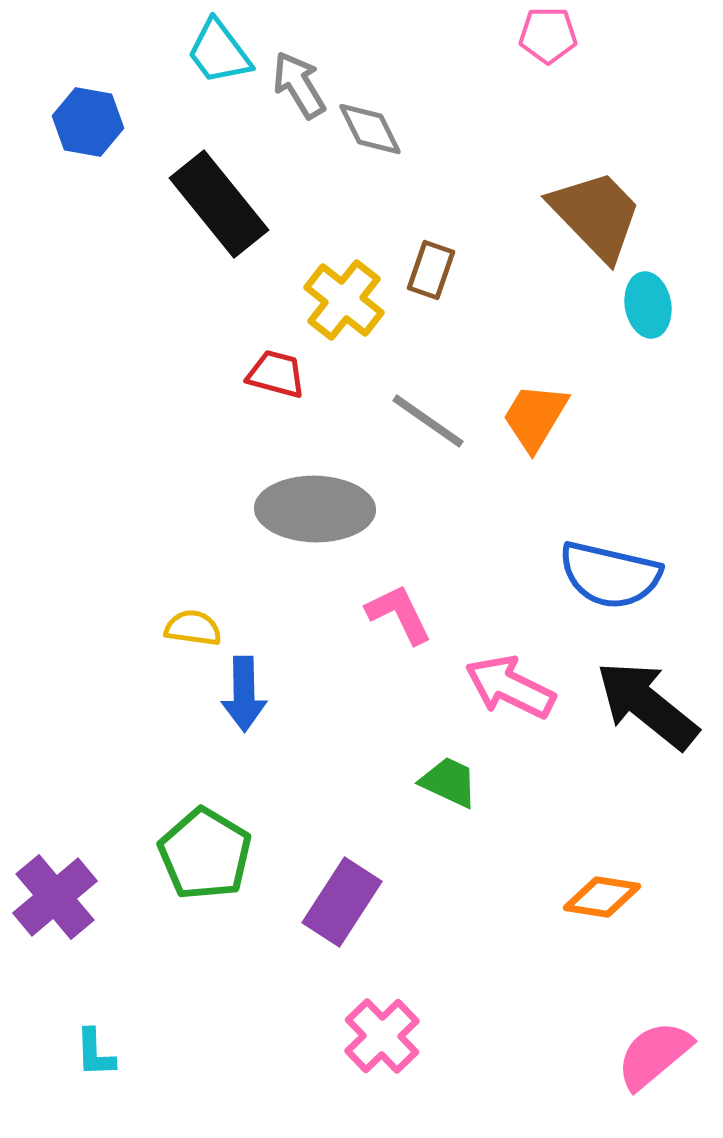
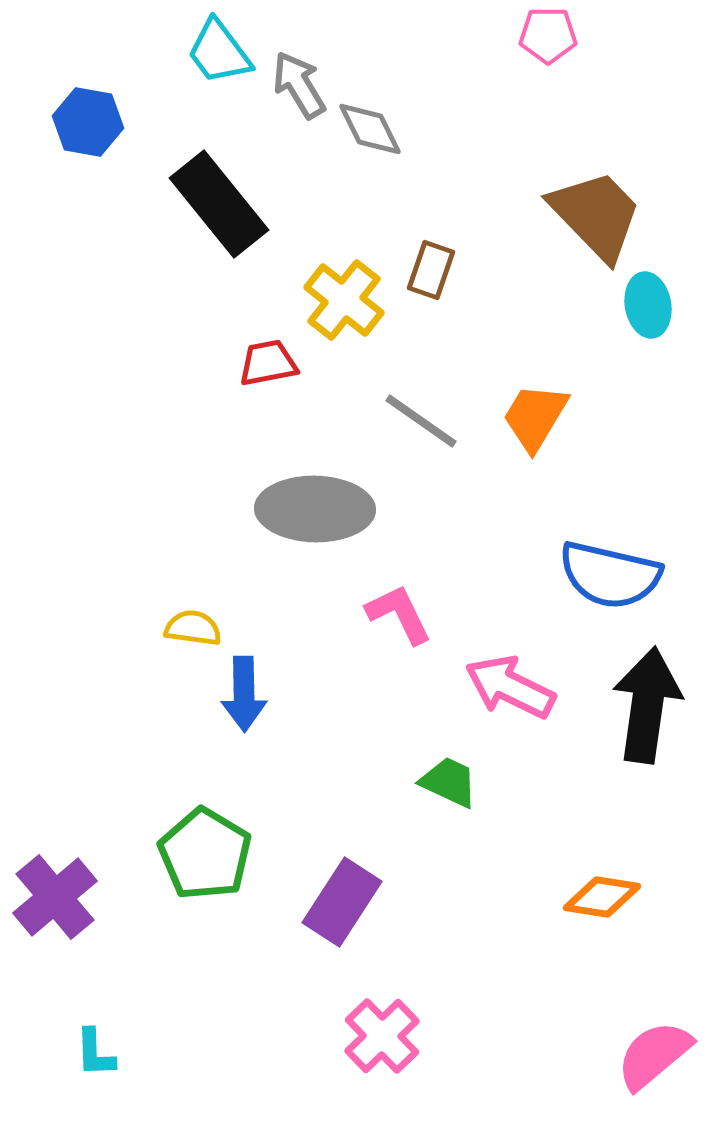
red trapezoid: moved 8 px left, 11 px up; rotated 26 degrees counterclockwise
gray line: moved 7 px left
black arrow: rotated 59 degrees clockwise
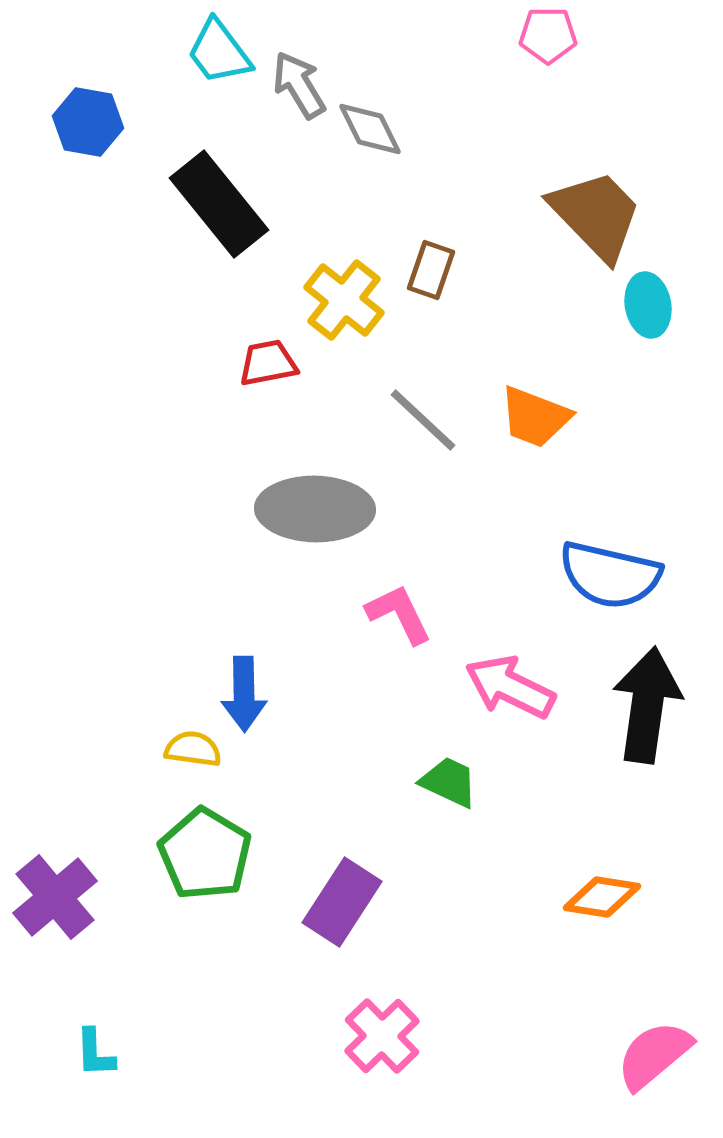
orange trapezoid: rotated 100 degrees counterclockwise
gray line: moved 2 px right, 1 px up; rotated 8 degrees clockwise
yellow semicircle: moved 121 px down
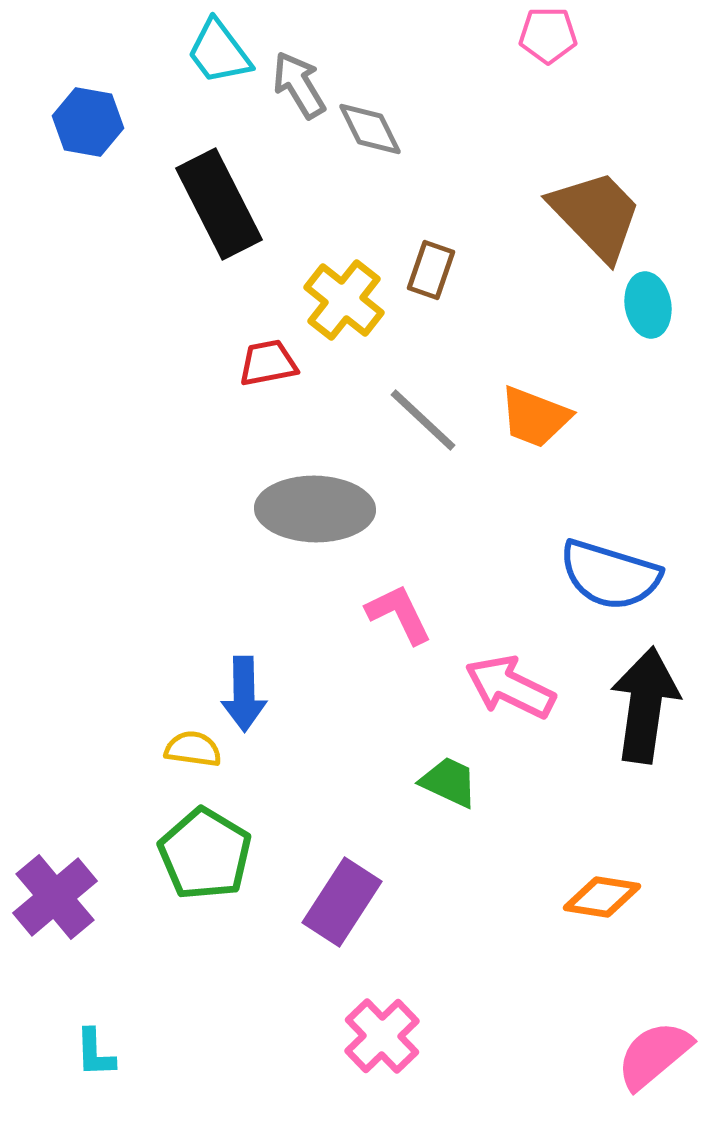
black rectangle: rotated 12 degrees clockwise
blue semicircle: rotated 4 degrees clockwise
black arrow: moved 2 px left
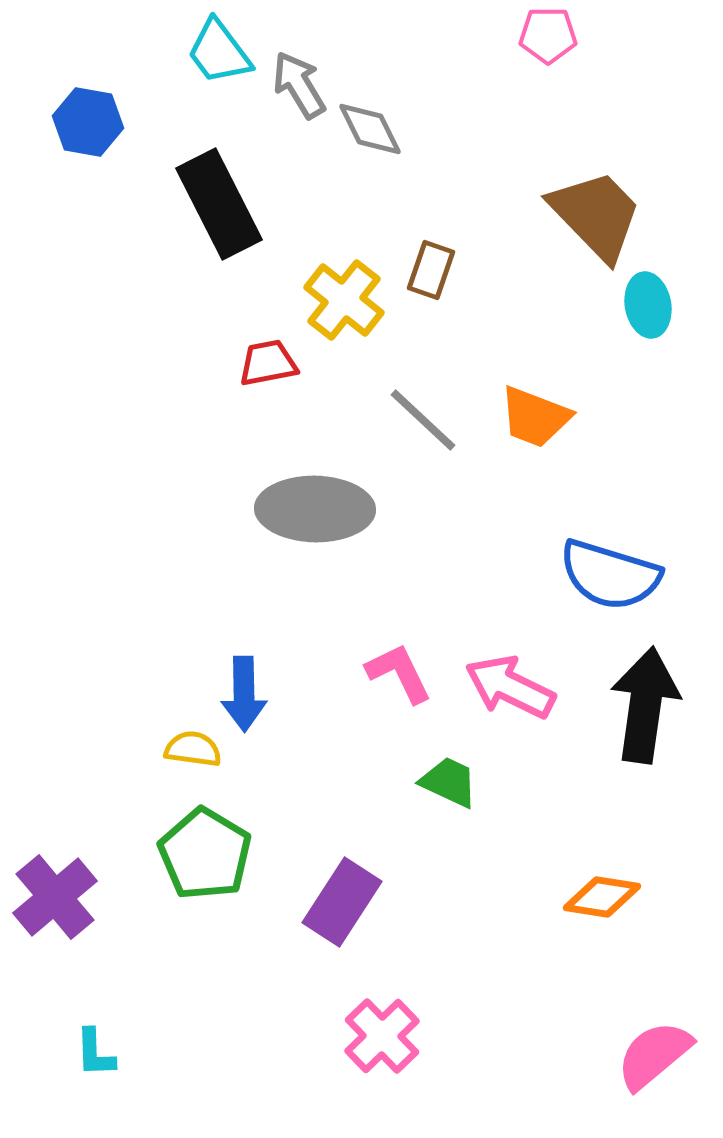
pink L-shape: moved 59 px down
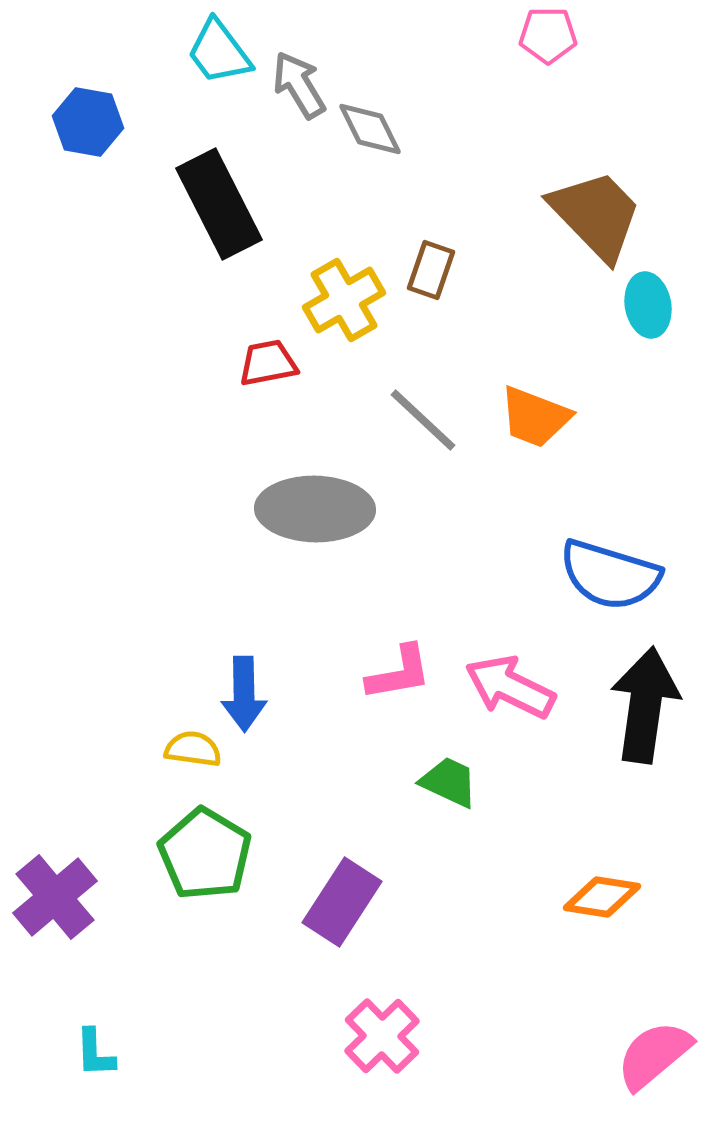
yellow cross: rotated 22 degrees clockwise
pink L-shape: rotated 106 degrees clockwise
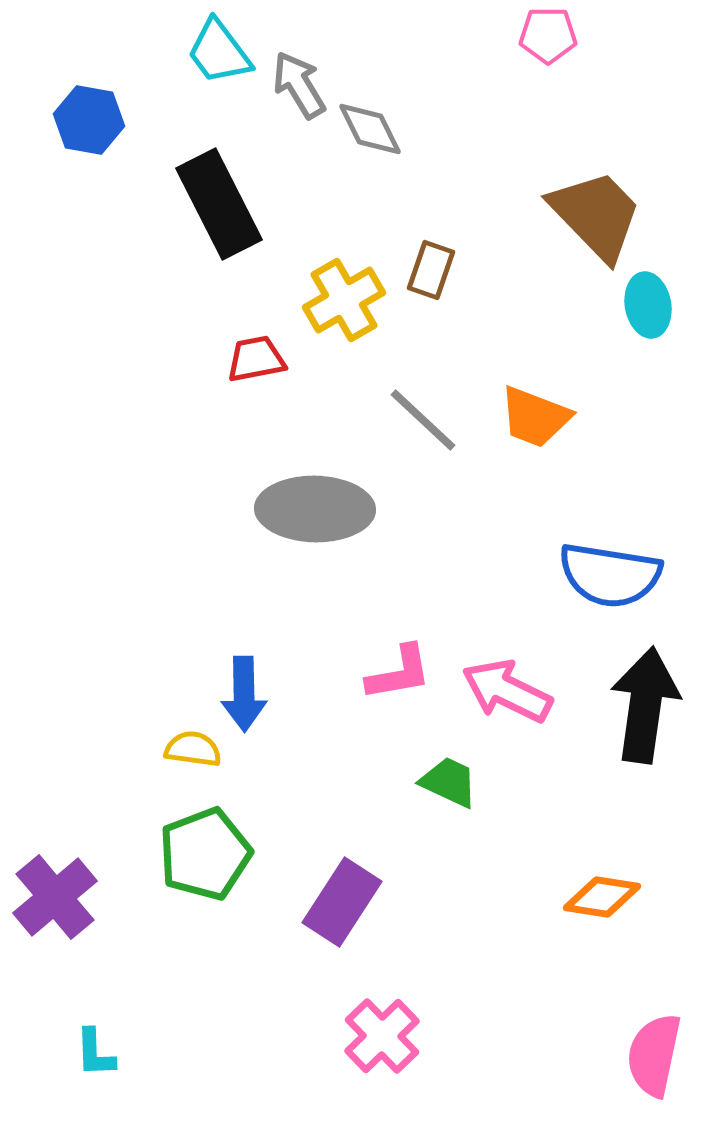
blue hexagon: moved 1 px right, 2 px up
red trapezoid: moved 12 px left, 4 px up
blue semicircle: rotated 8 degrees counterclockwise
pink arrow: moved 3 px left, 4 px down
green pentagon: rotated 20 degrees clockwise
pink semicircle: rotated 38 degrees counterclockwise
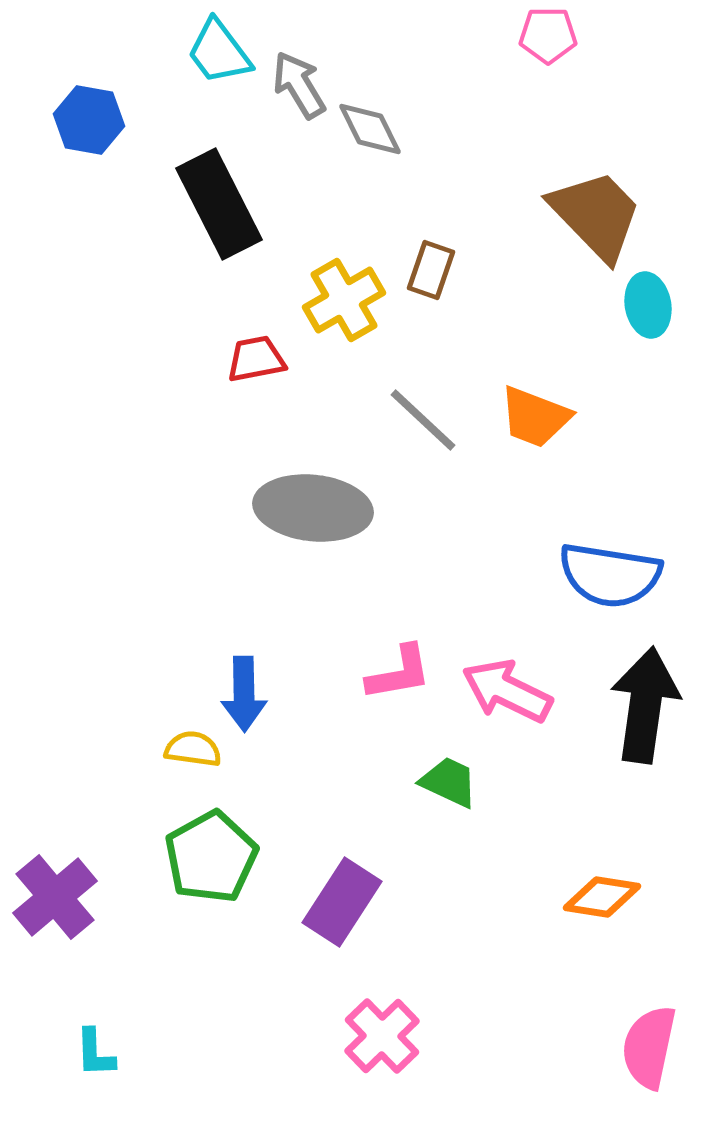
gray ellipse: moved 2 px left, 1 px up; rotated 5 degrees clockwise
green pentagon: moved 6 px right, 3 px down; rotated 8 degrees counterclockwise
pink semicircle: moved 5 px left, 8 px up
